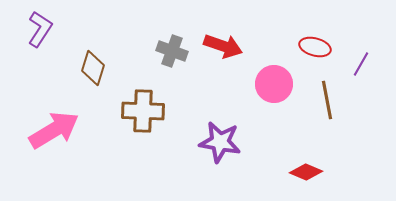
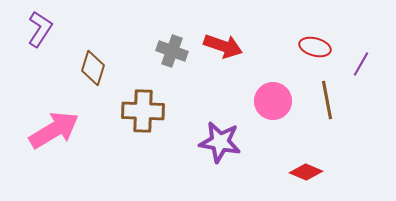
pink circle: moved 1 px left, 17 px down
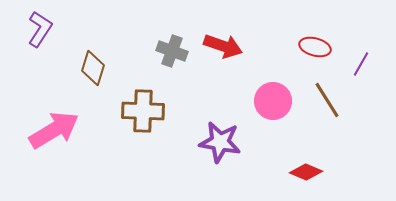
brown line: rotated 21 degrees counterclockwise
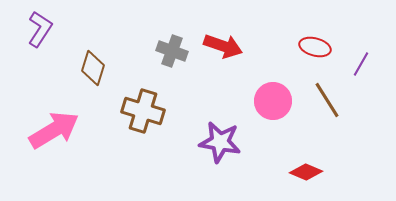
brown cross: rotated 15 degrees clockwise
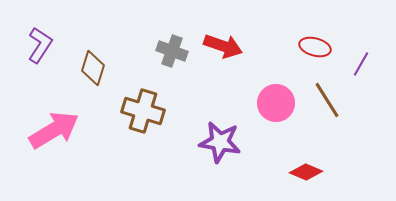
purple L-shape: moved 16 px down
pink circle: moved 3 px right, 2 px down
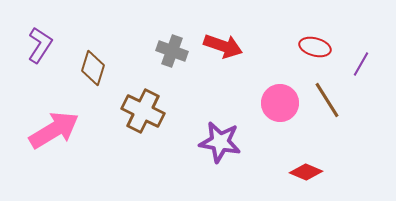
pink circle: moved 4 px right
brown cross: rotated 9 degrees clockwise
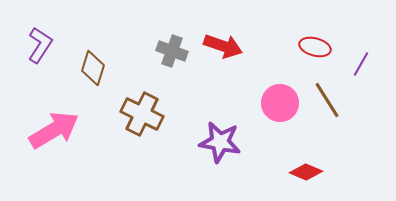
brown cross: moved 1 px left, 3 px down
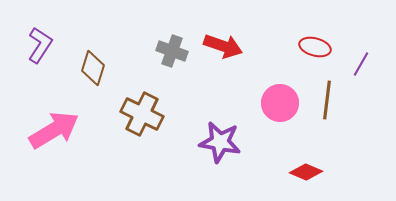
brown line: rotated 39 degrees clockwise
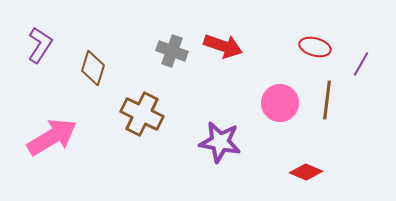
pink arrow: moved 2 px left, 7 px down
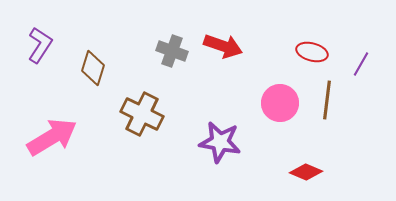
red ellipse: moved 3 px left, 5 px down
